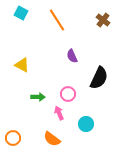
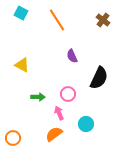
orange semicircle: moved 2 px right, 5 px up; rotated 108 degrees clockwise
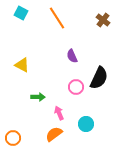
orange line: moved 2 px up
pink circle: moved 8 px right, 7 px up
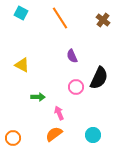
orange line: moved 3 px right
cyan circle: moved 7 px right, 11 px down
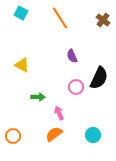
orange circle: moved 2 px up
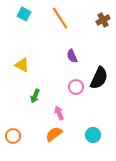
cyan square: moved 3 px right, 1 px down
brown cross: rotated 24 degrees clockwise
green arrow: moved 3 px left, 1 px up; rotated 112 degrees clockwise
